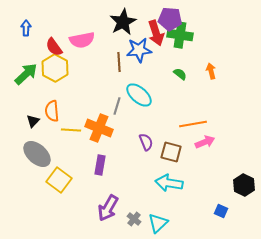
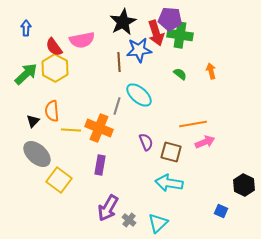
gray cross: moved 5 px left, 1 px down
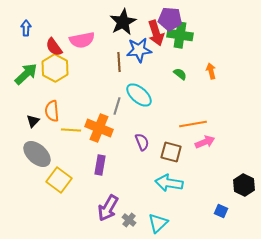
purple semicircle: moved 4 px left
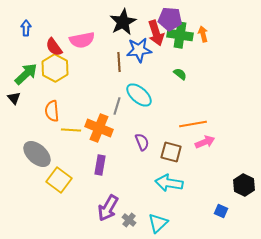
orange arrow: moved 8 px left, 37 px up
black triangle: moved 19 px left, 23 px up; rotated 24 degrees counterclockwise
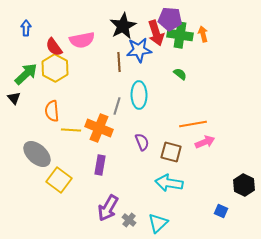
black star: moved 4 px down
cyan ellipse: rotated 48 degrees clockwise
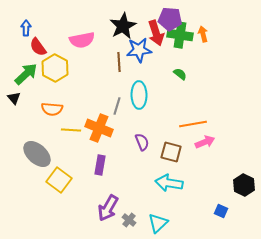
red semicircle: moved 16 px left
orange semicircle: moved 2 px up; rotated 80 degrees counterclockwise
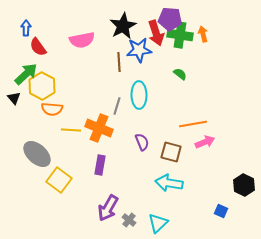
yellow hexagon: moved 13 px left, 18 px down
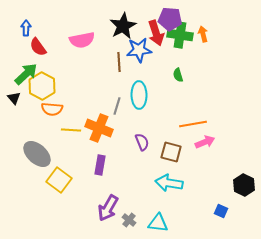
green semicircle: moved 2 px left, 1 px down; rotated 144 degrees counterclockwise
cyan triangle: rotated 50 degrees clockwise
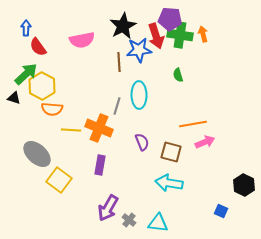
red arrow: moved 3 px down
black triangle: rotated 32 degrees counterclockwise
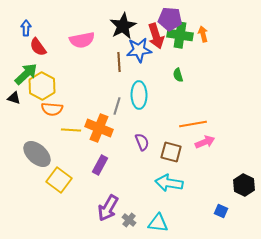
purple rectangle: rotated 18 degrees clockwise
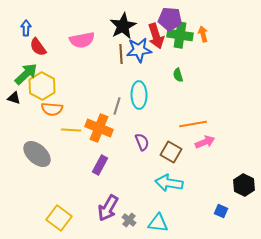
brown line: moved 2 px right, 8 px up
brown square: rotated 15 degrees clockwise
yellow square: moved 38 px down
